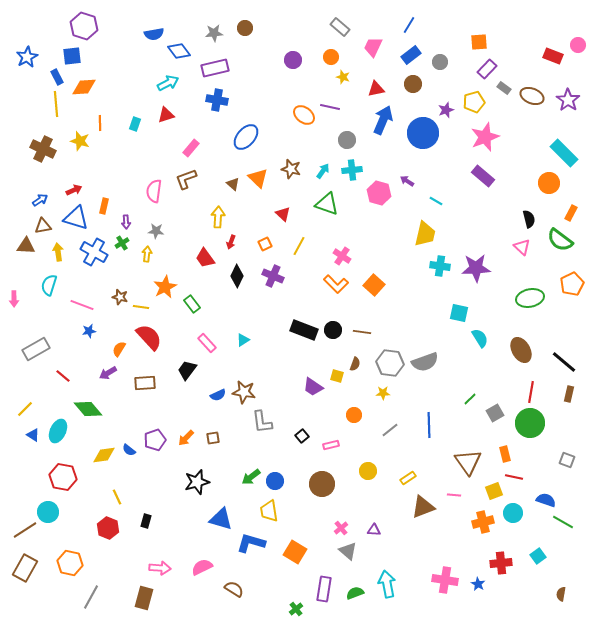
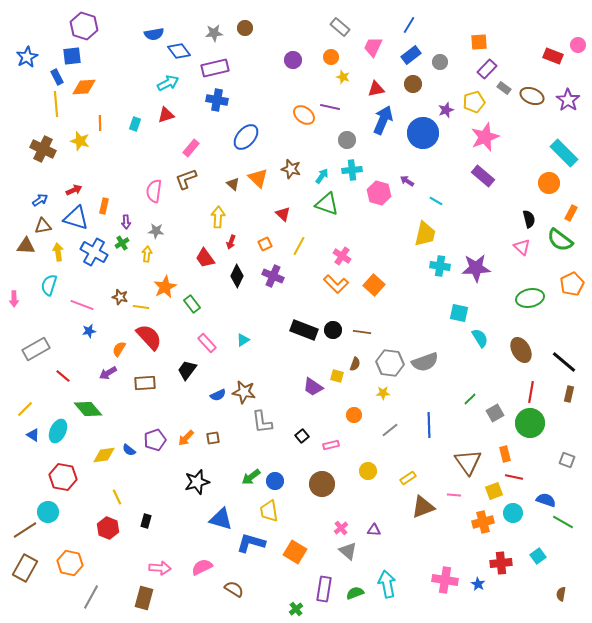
cyan arrow at (323, 171): moved 1 px left, 5 px down
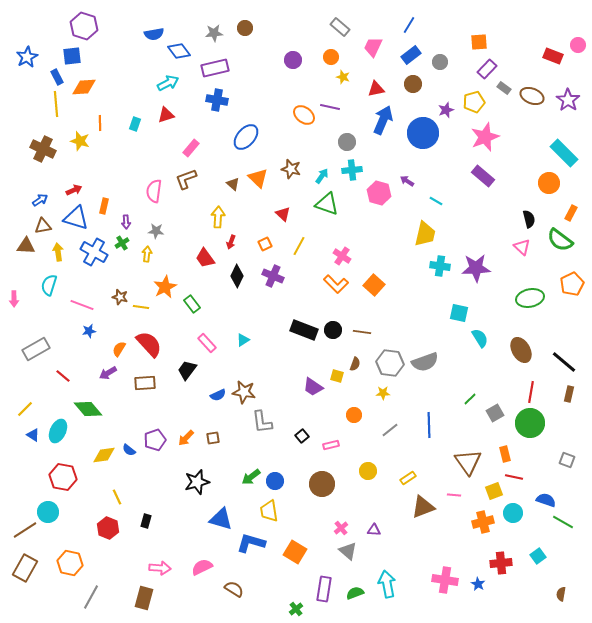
gray circle at (347, 140): moved 2 px down
red semicircle at (149, 337): moved 7 px down
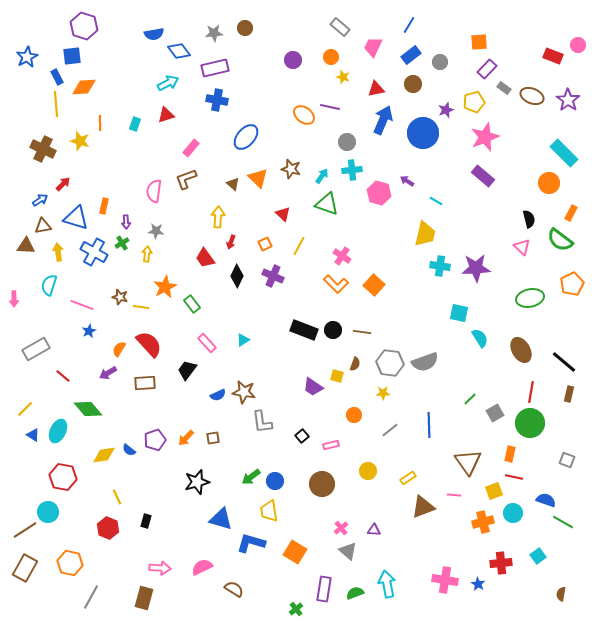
red arrow at (74, 190): moved 11 px left, 6 px up; rotated 21 degrees counterclockwise
blue star at (89, 331): rotated 16 degrees counterclockwise
orange rectangle at (505, 454): moved 5 px right; rotated 28 degrees clockwise
